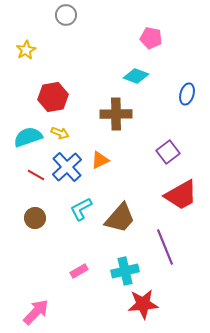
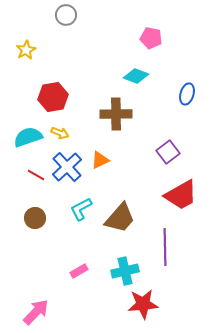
purple line: rotated 21 degrees clockwise
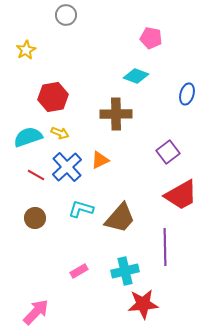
cyan L-shape: rotated 45 degrees clockwise
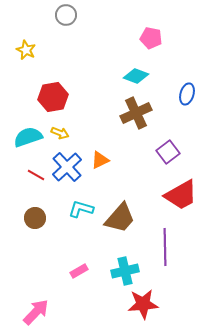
yellow star: rotated 18 degrees counterclockwise
brown cross: moved 20 px right, 1 px up; rotated 24 degrees counterclockwise
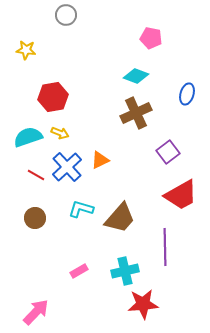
yellow star: rotated 18 degrees counterclockwise
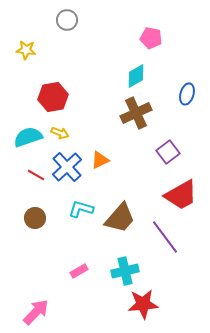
gray circle: moved 1 px right, 5 px down
cyan diamond: rotated 50 degrees counterclockwise
purple line: moved 10 px up; rotated 36 degrees counterclockwise
